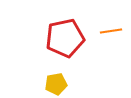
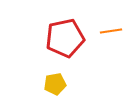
yellow pentagon: moved 1 px left
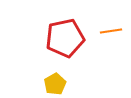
yellow pentagon: rotated 20 degrees counterclockwise
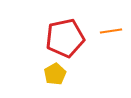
yellow pentagon: moved 10 px up
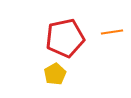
orange line: moved 1 px right, 1 px down
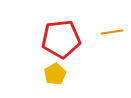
red pentagon: moved 4 px left, 1 px down; rotated 6 degrees clockwise
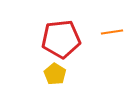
yellow pentagon: rotated 10 degrees counterclockwise
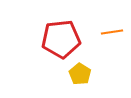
yellow pentagon: moved 25 px right
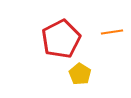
red pentagon: rotated 21 degrees counterclockwise
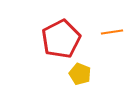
yellow pentagon: rotated 10 degrees counterclockwise
